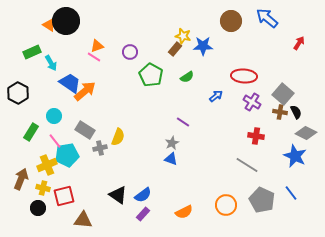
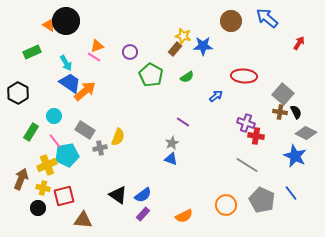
cyan arrow at (51, 63): moved 15 px right
purple cross at (252, 102): moved 6 px left, 21 px down; rotated 12 degrees counterclockwise
orange semicircle at (184, 212): moved 4 px down
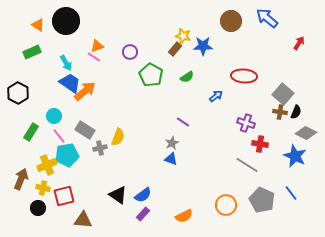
orange triangle at (49, 25): moved 11 px left
black semicircle at (296, 112): rotated 48 degrees clockwise
red cross at (256, 136): moved 4 px right, 8 px down
pink line at (55, 141): moved 4 px right, 5 px up
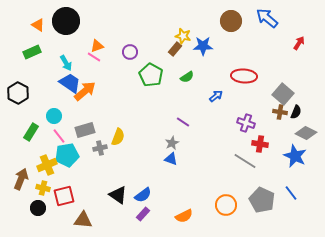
gray rectangle at (85, 130): rotated 48 degrees counterclockwise
gray line at (247, 165): moved 2 px left, 4 px up
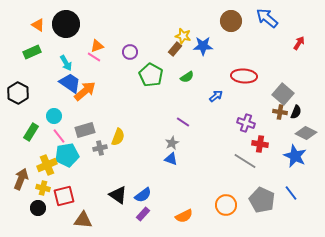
black circle at (66, 21): moved 3 px down
